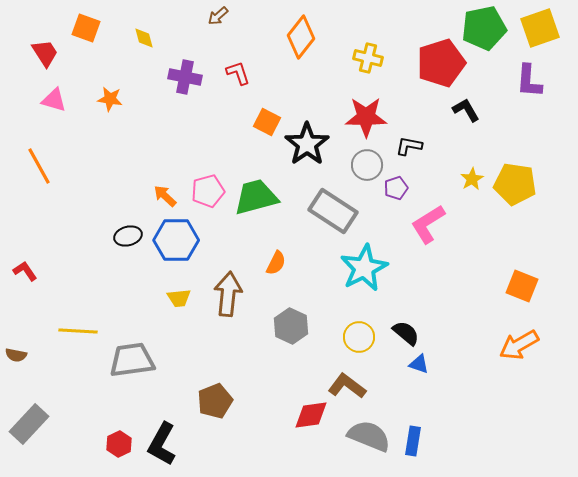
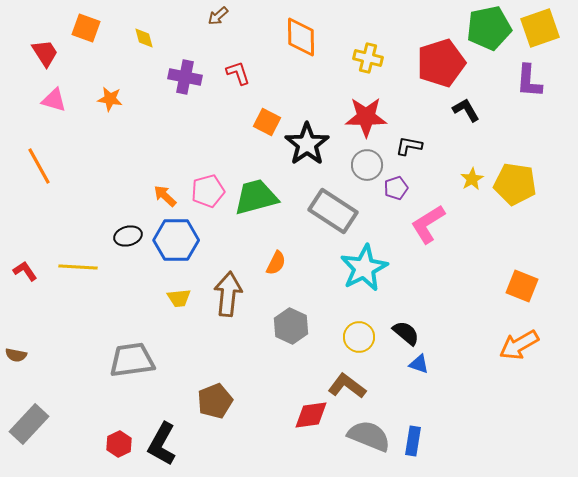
green pentagon at (484, 28): moved 5 px right
orange diamond at (301, 37): rotated 39 degrees counterclockwise
yellow line at (78, 331): moved 64 px up
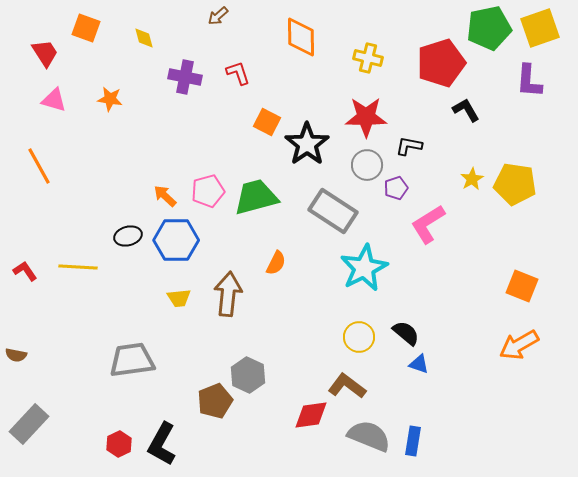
gray hexagon at (291, 326): moved 43 px left, 49 px down
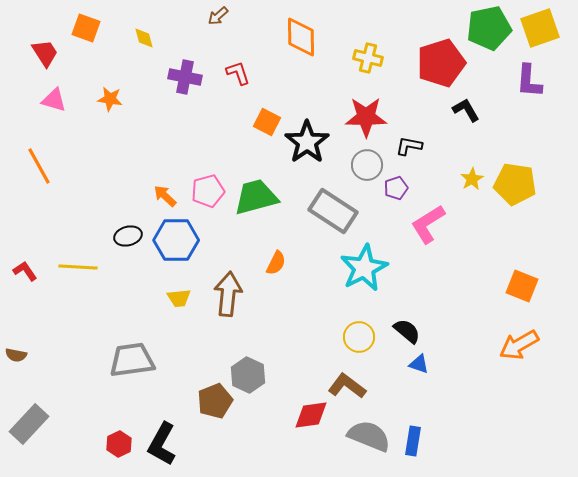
black star at (307, 144): moved 2 px up
black semicircle at (406, 333): moved 1 px right, 2 px up
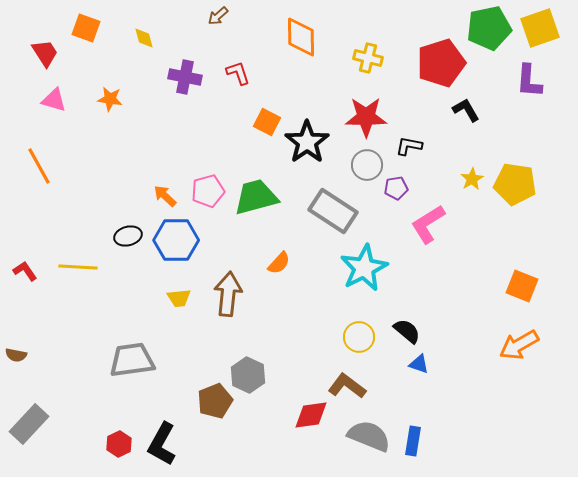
purple pentagon at (396, 188): rotated 10 degrees clockwise
orange semicircle at (276, 263): moved 3 px right; rotated 15 degrees clockwise
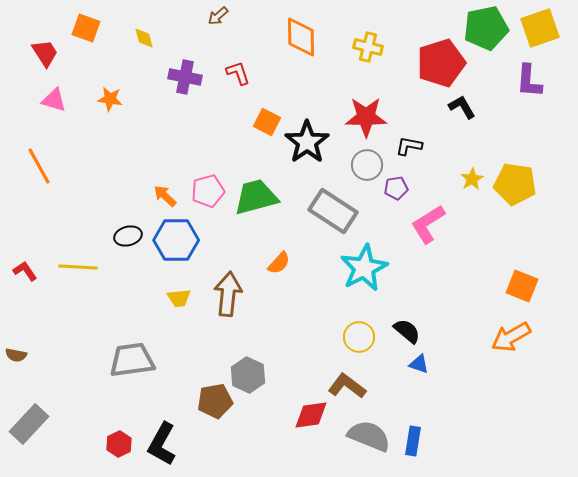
green pentagon at (489, 28): moved 3 px left
yellow cross at (368, 58): moved 11 px up
black L-shape at (466, 110): moved 4 px left, 3 px up
orange arrow at (519, 345): moved 8 px left, 8 px up
brown pentagon at (215, 401): rotated 12 degrees clockwise
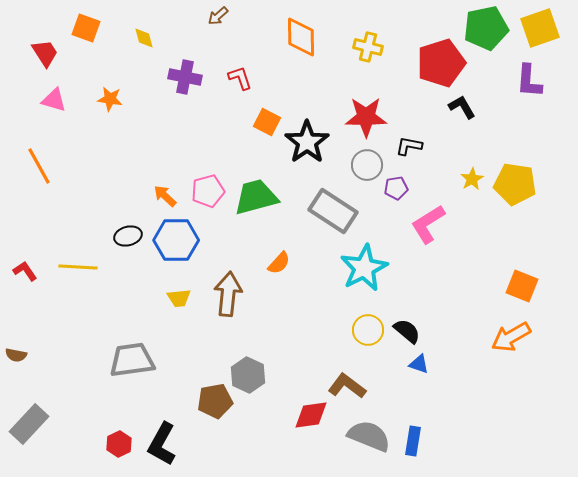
red L-shape at (238, 73): moved 2 px right, 5 px down
yellow circle at (359, 337): moved 9 px right, 7 px up
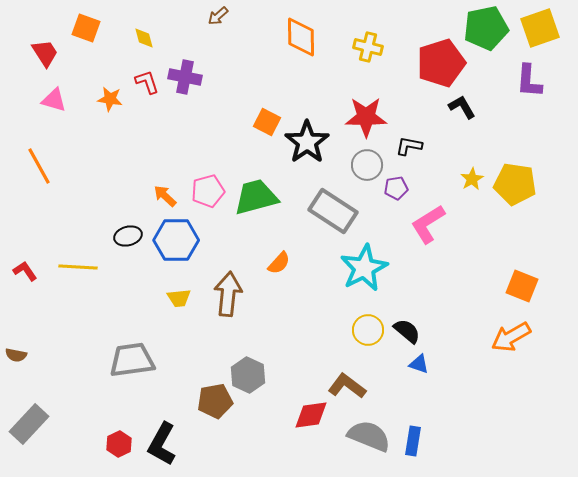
red L-shape at (240, 78): moved 93 px left, 4 px down
